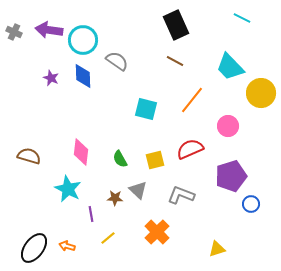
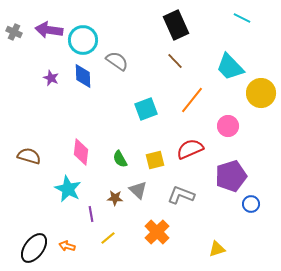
brown line: rotated 18 degrees clockwise
cyan square: rotated 35 degrees counterclockwise
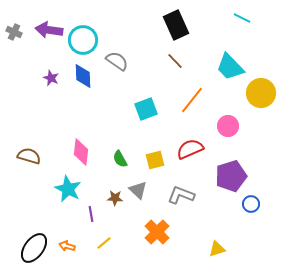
yellow line: moved 4 px left, 5 px down
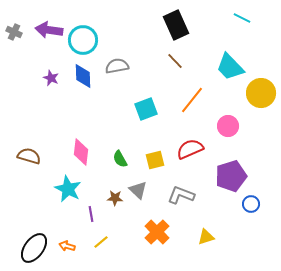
gray semicircle: moved 5 px down; rotated 45 degrees counterclockwise
yellow line: moved 3 px left, 1 px up
yellow triangle: moved 11 px left, 12 px up
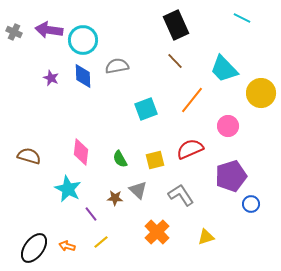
cyan trapezoid: moved 6 px left, 2 px down
gray L-shape: rotated 36 degrees clockwise
purple line: rotated 28 degrees counterclockwise
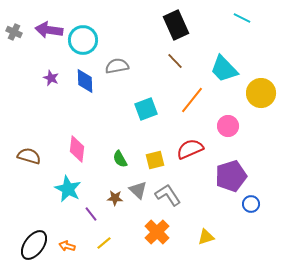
blue diamond: moved 2 px right, 5 px down
pink diamond: moved 4 px left, 3 px up
gray L-shape: moved 13 px left
yellow line: moved 3 px right, 1 px down
black ellipse: moved 3 px up
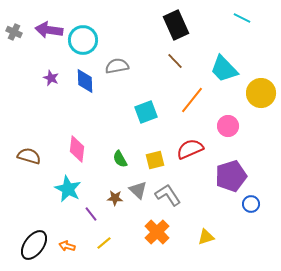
cyan square: moved 3 px down
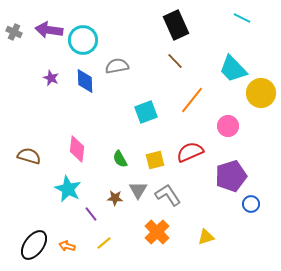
cyan trapezoid: moved 9 px right
red semicircle: moved 3 px down
gray triangle: rotated 18 degrees clockwise
